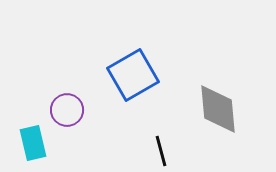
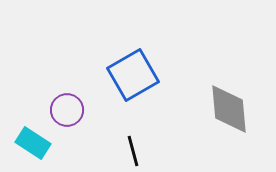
gray diamond: moved 11 px right
cyan rectangle: rotated 44 degrees counterclockwise
black line: moved 28 px left
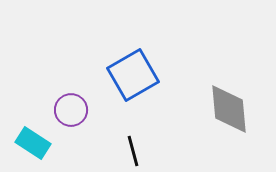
purple circle: moved 4 px right
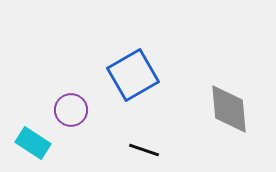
black line: moved 11 px right, 1 px up; rotated 56 degrees counterclockwise
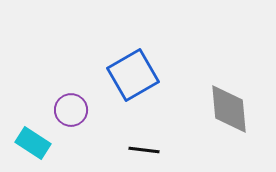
black line: rotated 12 degrees counterclockwise
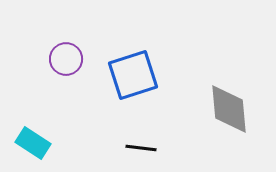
blue square: rotated 12 degrees clockwise
purple circle: moved 5 px left, 51 px up
black line: moved 3 px left, 2 px up
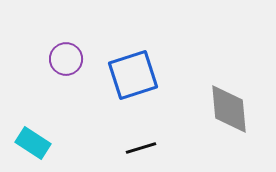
black line: rotated 24 degrees counterclockwise
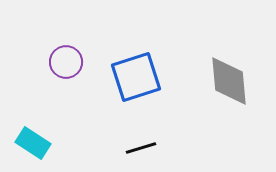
purple circle: moved 3 px down
blue square: moved 3 px right, 2 px down
gray diamond: moved 28 px up
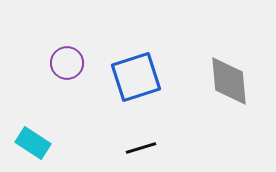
purple circle: moved 1 px right, 1 px down
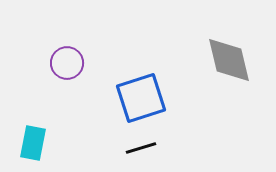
blue square: moved 5 px right, 21 px down
gray diamond: moved 21 px up; rotated 8 degrees counterclockwise
cyan rectangle: rotated 68 degrees clockwise
